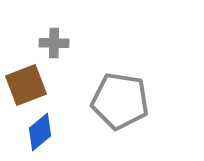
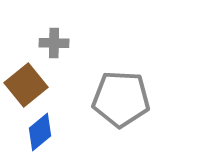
brown square: rotated 18 degrees counterclockwise
gray pentagon: moved 1 px right, 2 px up; rotated 6 degrees counterclockwise
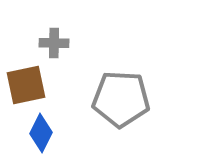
brown square: rotated 27 degrees clockwise
blue diamond: moved 1 px right, 1 px down; rotated 24 degrees counterclockwise
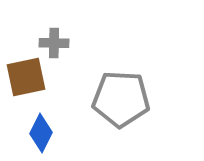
brown square: moved 8 px up
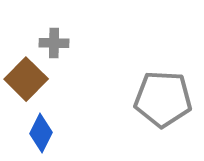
brown square: moved 2 px down; rotated 33 degrees counterclockwise
gray pentagon: moved 42 px right
